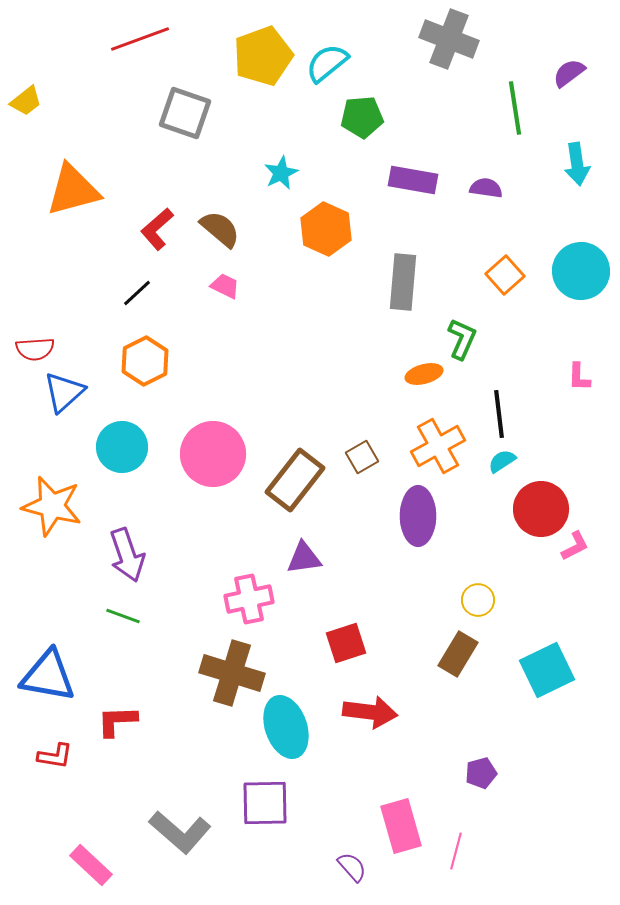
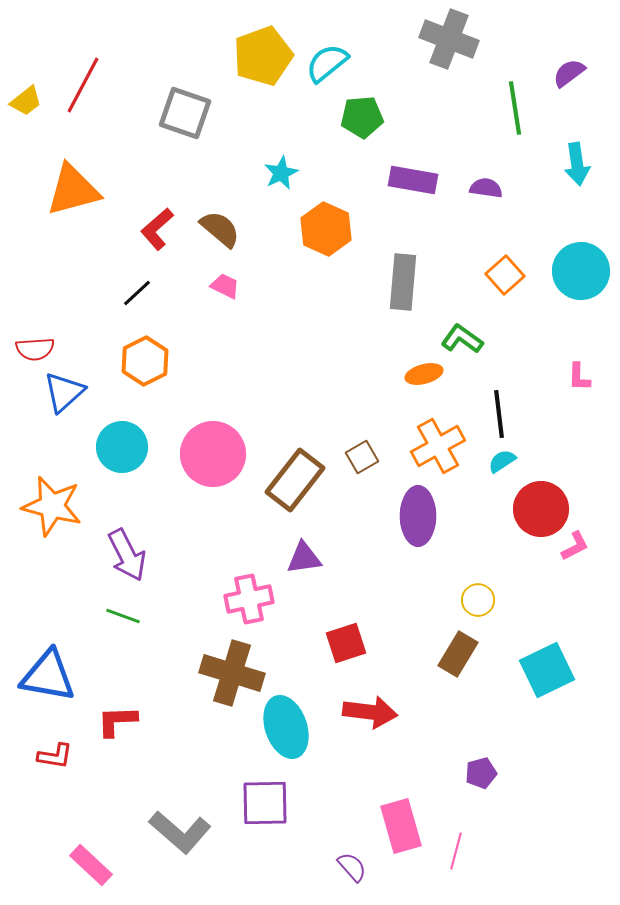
red line at (140, 39): moved 57 px left, 46 px down; rotated 42 degrees counterclockwise
green L-shape at (462, 339): rotated 78 degrees counterclockwise
purple arrow at (127, 555): rotated 8 degrees counterclockwise
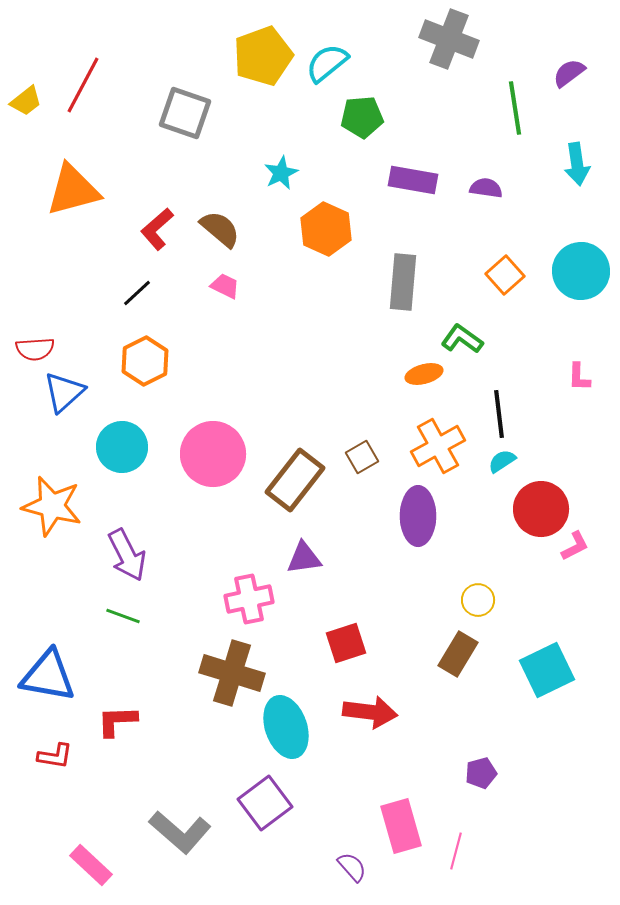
purple square at (265, 803): rotated 36 degrees counterclockwise
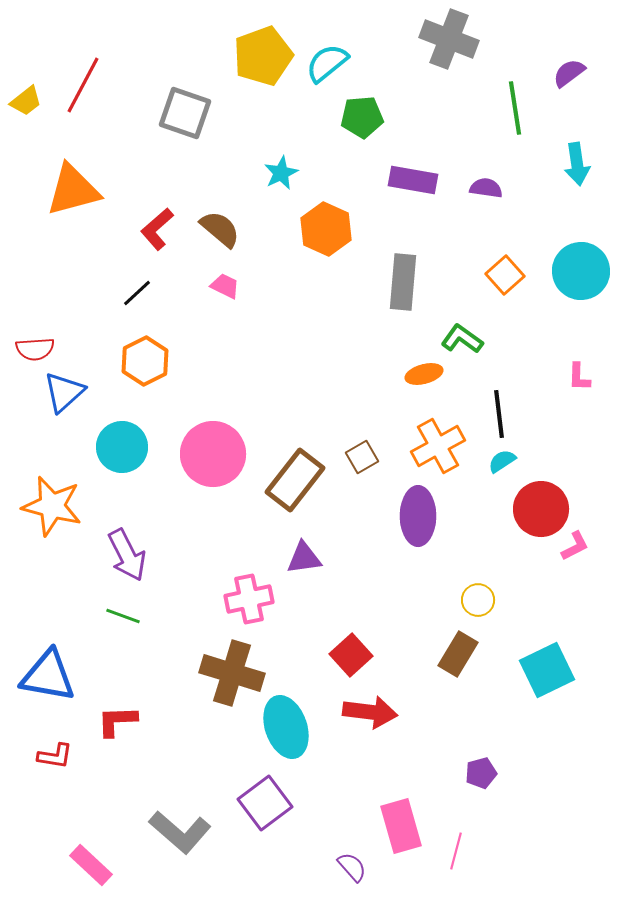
red square at (346, 643): moved 5 px right, 12 px down; rotated 24 degrees counterclockwise
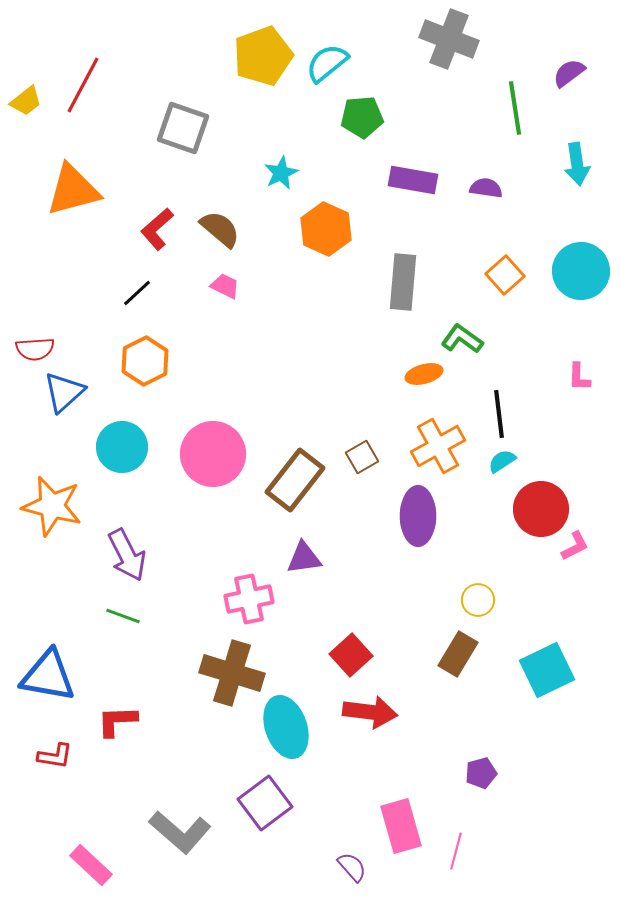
gray square at (185, 113): moved 2 px left, 15 px down
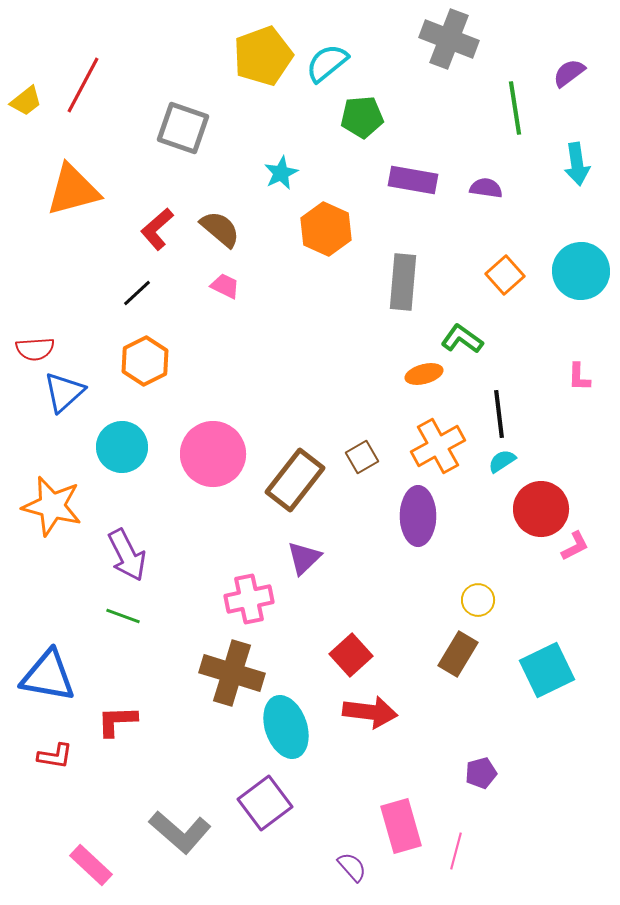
purple triangle at (304, 558): rotated 36 degrees counterclockwise
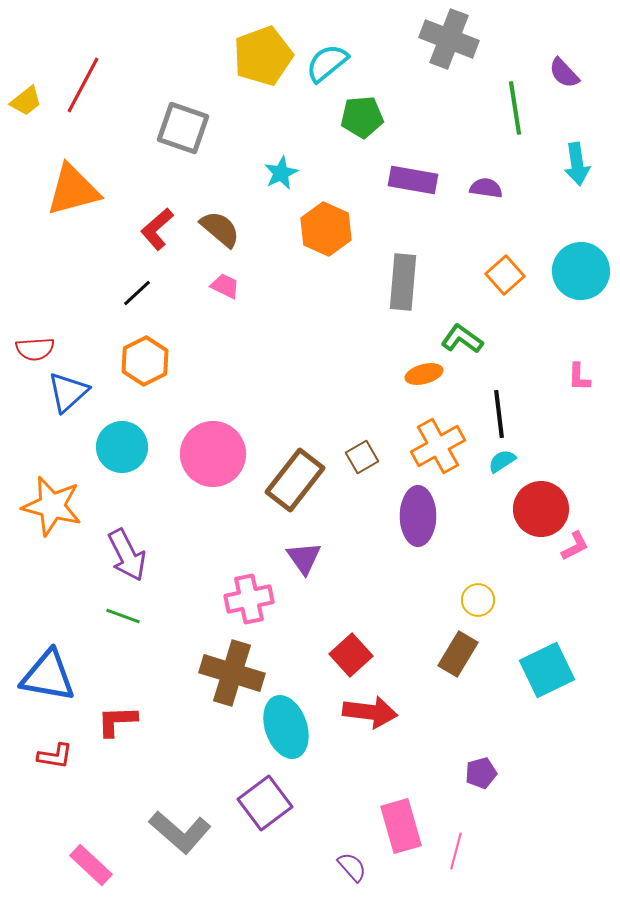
purple semicircle at (569, 73): moved 5 px left; rotated 96 degrees counterclockwise
blue triangle at (64, 392): moved 4 px right
purple triangle at (304, 558): rotated 21 degrees counterclockwise
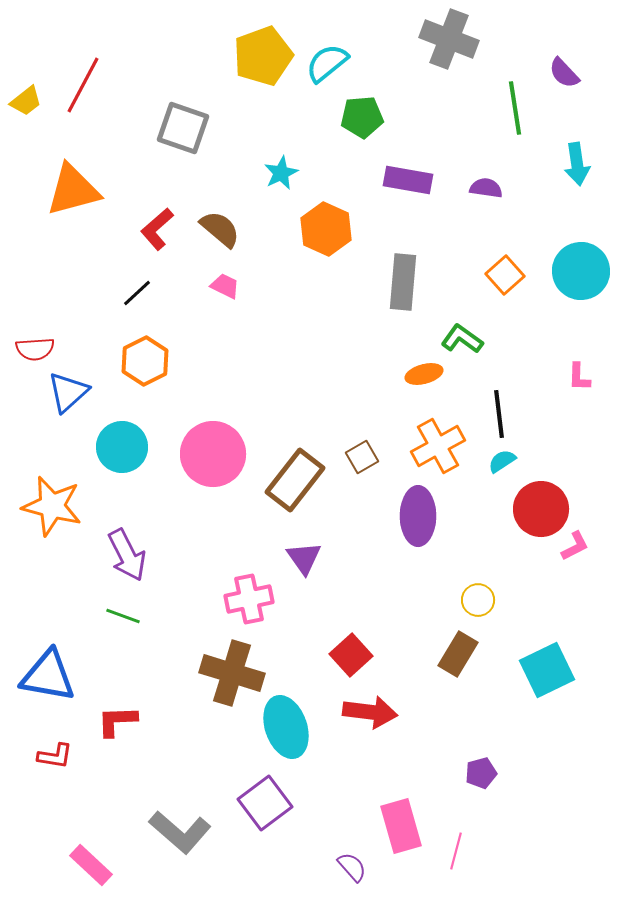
purple rectangle at (413, 180): moved 5 px left
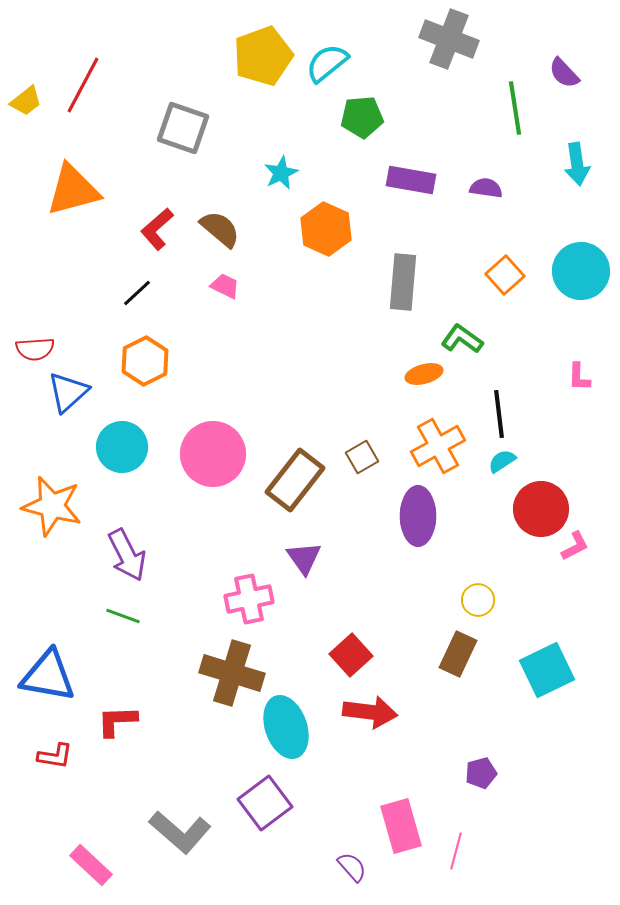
purple rectangle at (408, 180): moved 3 px right
brown rectangle at (458, 654): rotated 6 degrees counterclockwise
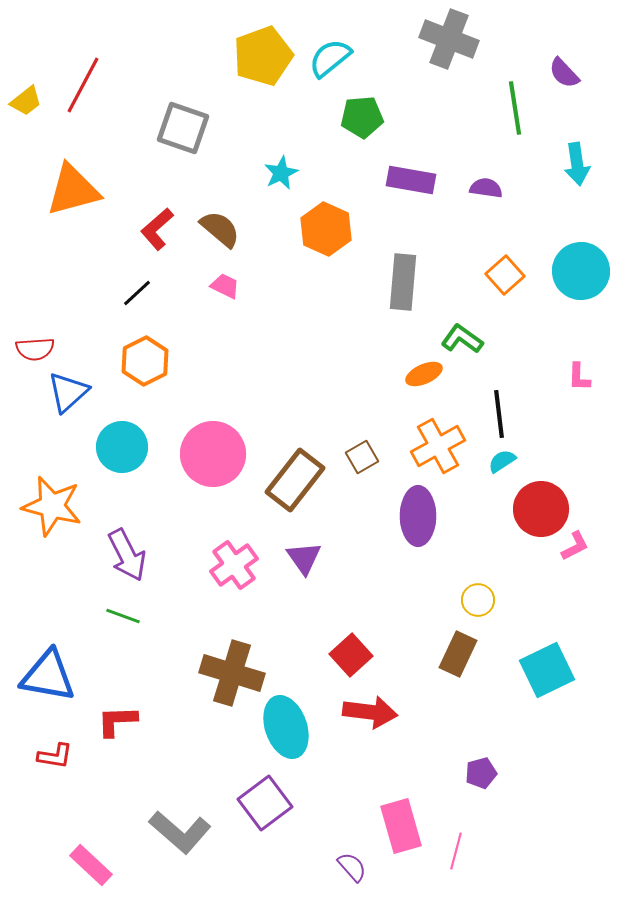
cyan semicircle at (327, 63): moved 3 px right, 5 px up
orange ellipse at (424, 374): rotated 9 degrees counterclockwise
pink cross at (249, 599): moved 15 px left, 34 px up; rotated 24 degrees counterclockwise
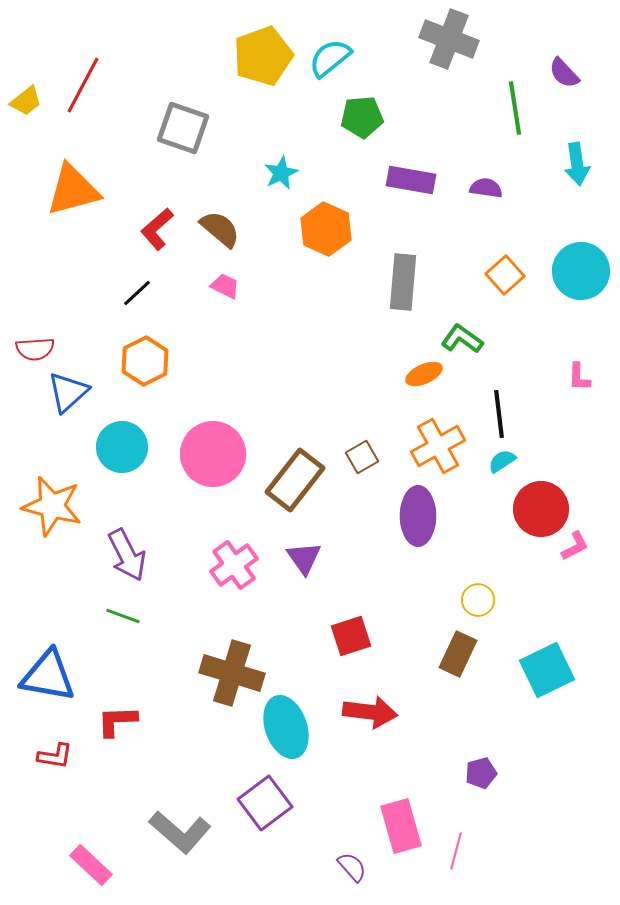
red square at (351, 655): moved 19 px up; rotated 24 degrees clockwise
